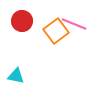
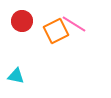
pink line: rotated 10 degrees clockwise
orange square: rotated 10 degrees clockwise
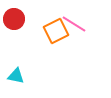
red circle: moved 8 px left, 2 px up
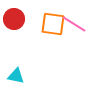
orange square: moved 3 px left, 7 px up; rotated 35 degrees clockwise
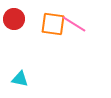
cyan triangle: moved 4 px right, 3 px down
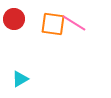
pink line: moved 1 px up
cyan triangle: rotated 42 degrees counterclockwise
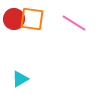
orange square: moved 21 px left, 5 px up
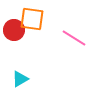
red circle: moved 11 px down
pink line: moved 15 px down
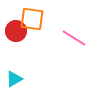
red circle: moved 2 px right, 1 px down
cyan triangle: moved 6 px left
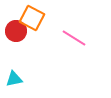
orange square: moved 1 px up; rotated 20 degrees clockwise
cyan triangle: rotated 18 degrees clockwise
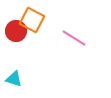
orange square: moved 2 px down
cyan triangle: rotated 30 degrees clockwise
